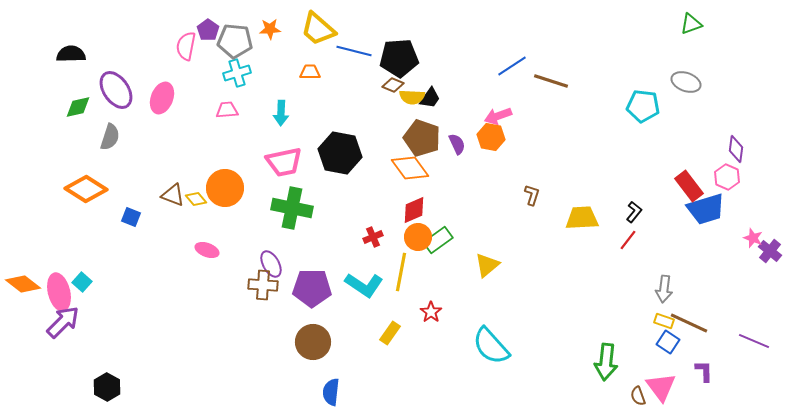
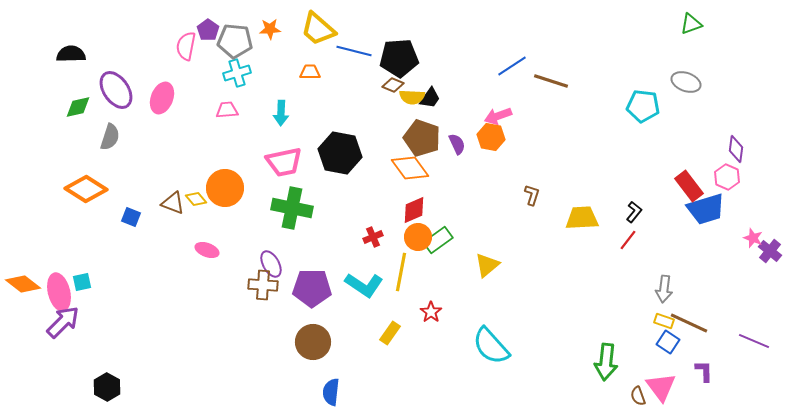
brown triangle at (173, 195): moved 8 px down
cyan square at (82, 282): rotated 36 degrees clockwise
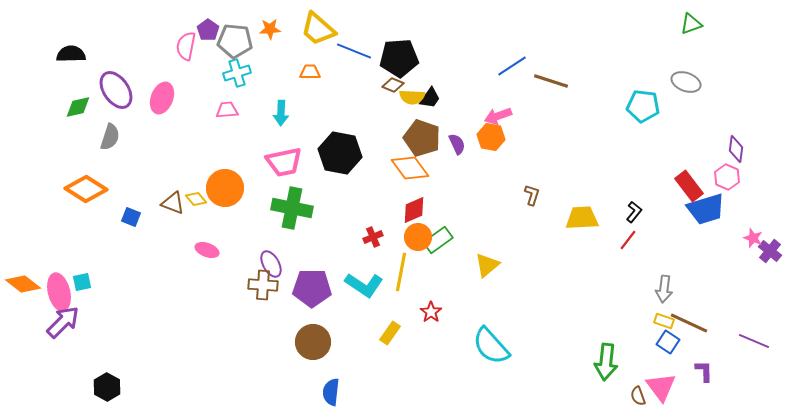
blue line at (354, 51): rotated 8 degrees clockwise
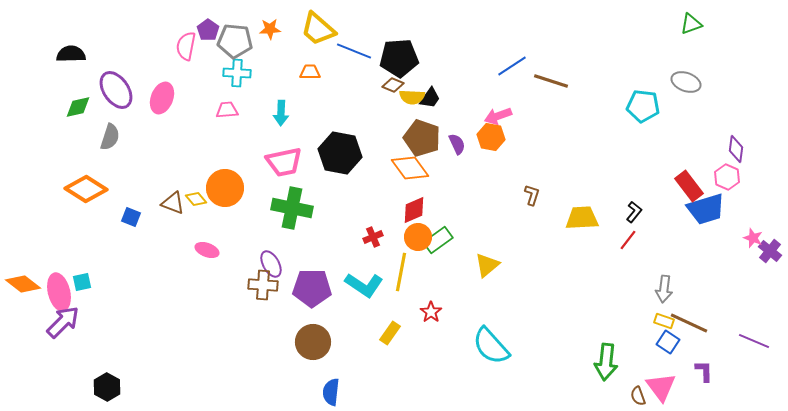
cyan cross at (237, 73): rotated 20 degrees clockwise
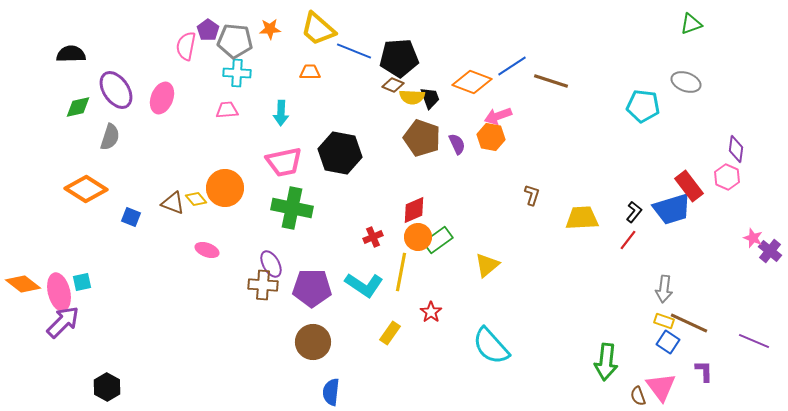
black trapezoid at (430, 98): rotated 55 degrees counterclockwise
orange diamond at (410, 168): moved 62 px right, 86 px up; rotated 33 degrees counterclockwise
blue trapezoid at (706, 209): moved 34 px left
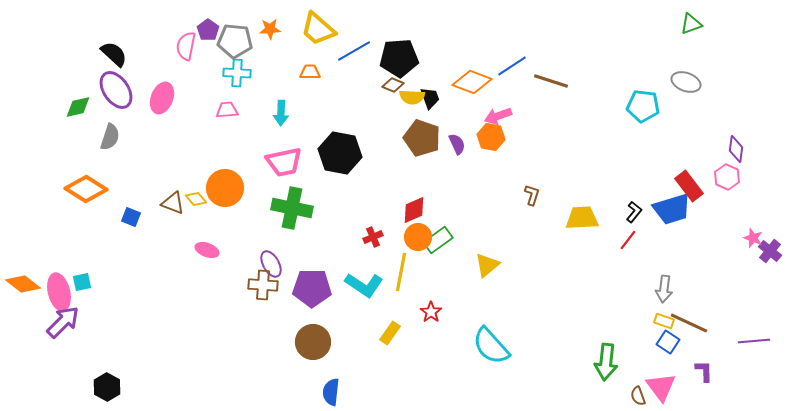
blue line at (354, 51): rotated 52 degrees counterclockwise
black semicircle at (71, 54): moved 43 px right; rotated 44 degrees clockwise
purple line at (754, 341): rotated 28 degrees counterclockwise
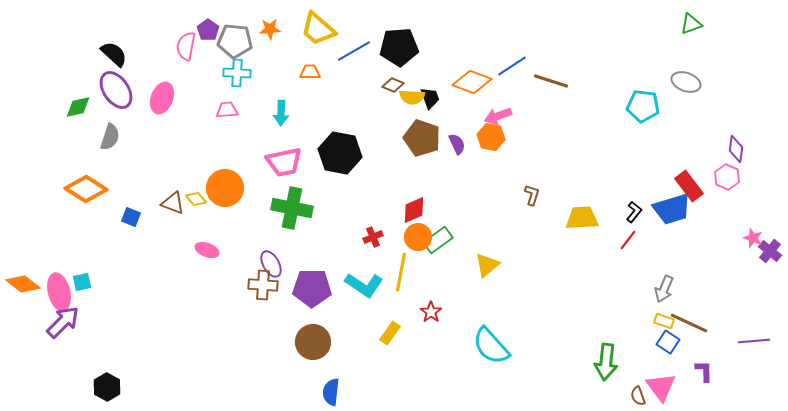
black pentagon at (399, 58): moved 11 px up
gray arrow at (664, 289): rotated 16 degrees clockwise
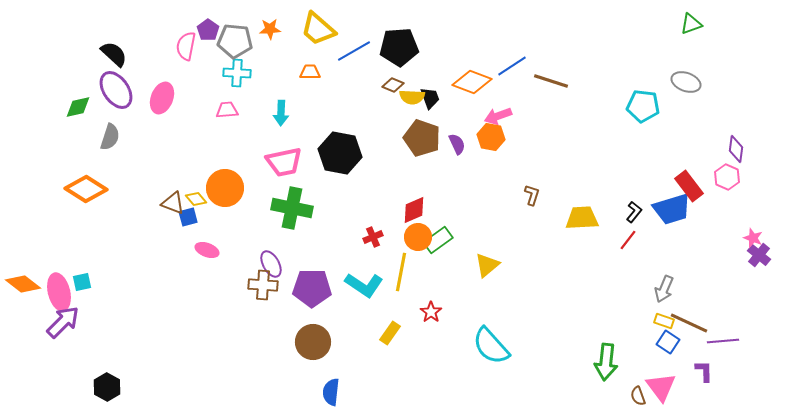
blue square at (131, 217): moved 57 px right; rotated 36 degrees counterclockwise
purple cross at (770, 251): moved 11 px left, 4 px down
purple line at (754, 341): moved 31 px left
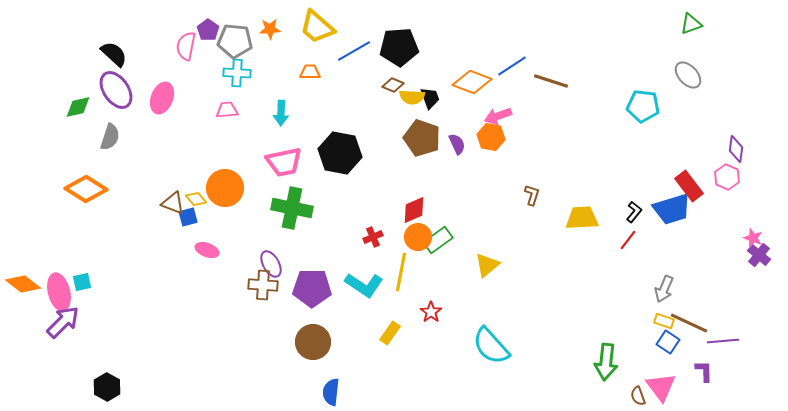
yellow trapezoid at (318, 29): moved 1 px left, 2 px up
gray ellipse at (686, 82): moved 2 px right, 7 px up; rotated 28 degrees clockwise
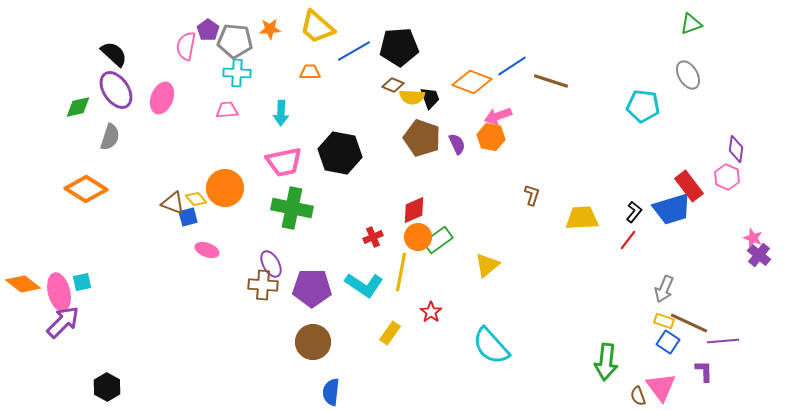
gray ellipse at (688, 75): rotated 12 degrees clockwise
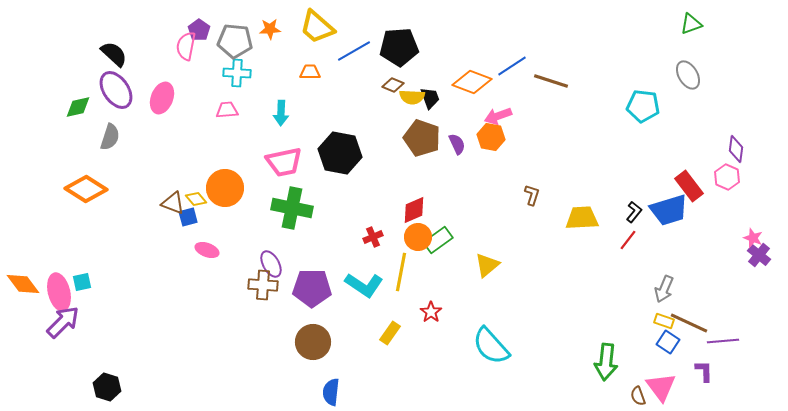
purple pentagon at (208, 30): moved 9 px left
blue trapezoid at (672, 209): moved 3 px left, 1 px down
orange diamond at (23, 284): rotated 16 degrees clockwise
black hexagon at (107, 387): rotated 12 degrees counterclockwise
